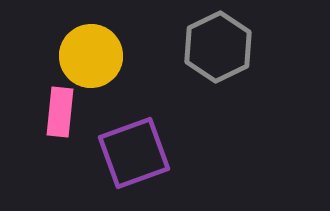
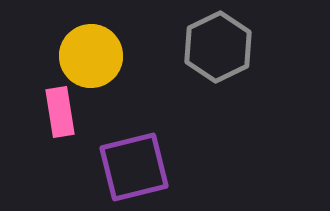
pink rectangle: rotated 15 degrees counterclockwise
purple square: moved 14 px down; rotated 6 degrees clockwise
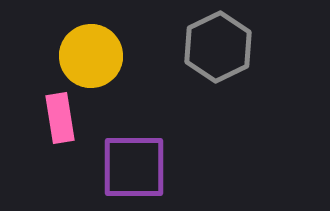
pink rectangle: moved 6 px down
purple square: rotated 14 degrees clockwise
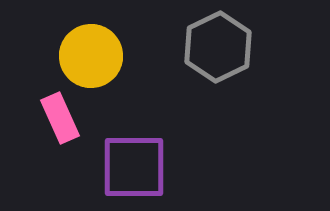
pink rectangle: rotated 15 degrees counterclockwise
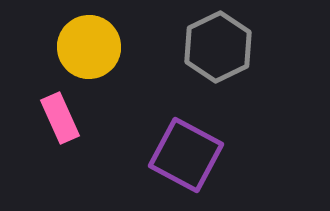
yellow circle: moved 2 px left, 9 px up
purple square: moved 52 px right, 12 px up; rotated 28 degrees clockwise
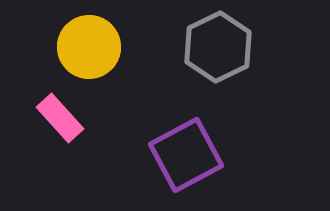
pink rectangle: rotated 18 degrees counterclockwise
purple square: rotated 34 degrees clockwise
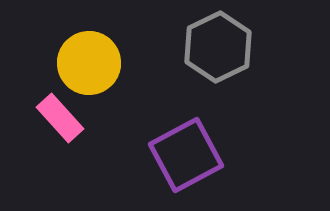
yellow circle: moved 16 px down
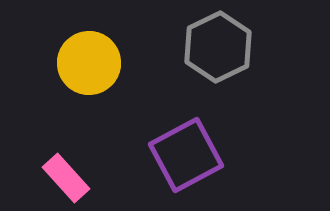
pink rectangle: moved 6 px right, 60 px down
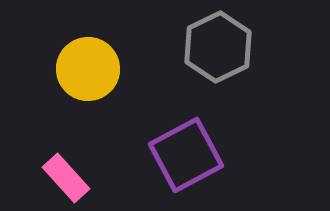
yellow circle: moved 1 px left, 6 px down
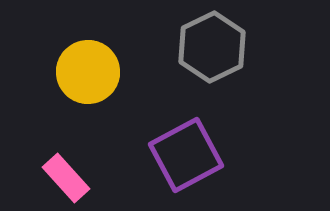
gray hexagon: moved 6 px left
yellow circle: moved 3 px down
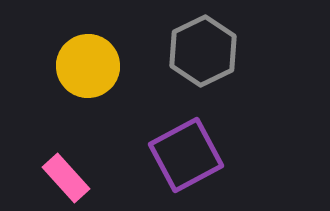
gray hexagon: moved 9 px left, 4 px down
yellow circle: moved 6 px up
